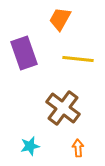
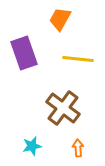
cyan star: moved 2 px right
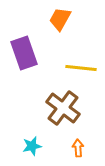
yellow line: moved 3 px right, 9 px down
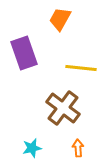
cyan star: moved 2 px down
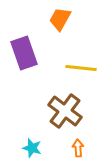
brown cross: moved 2 px right, 3 px down
cyan star: rotated 30 degrees clockwise
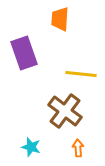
orange trapezoid: rotated 25 degrees counterclockwise
yellow line: moved 6 px down
cyan star: moved 1 px left, 1 px up
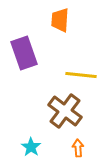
orange trapezoid: moved 1 px down
yellow line: moved 1 px down
cyan star: rotated 18 degrees clockwise
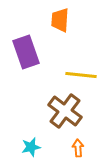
purple rectangle: moved 2 px right, 1 px up
cyan star: rotated 24 degrees clockwise
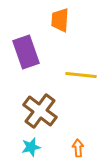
brown cross: moved 25 px left
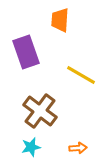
yellow line: rotated 24 degrees clockwise
orange arrow: rotated 90 degrees clockwise
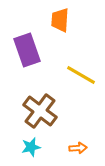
purple rectangle: moved 1 px right, 2 px up
